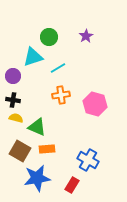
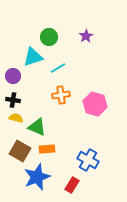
blue star: moved 1 px up; rotated 12 degrees counterclockwise
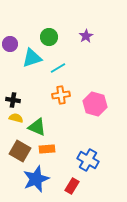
cyan triangle: moved 1 px left, 1 px down
purple circle: moved 3 px left, 32 px up
blue star: moved 1 px left, 2 px down
red rectangle: moved 1 px down
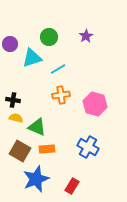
cyan line: moved 1 px down
blue cross: moved 13 px up
